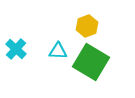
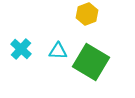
yellow hexagon: moved 12 px up
cyan cross: moved 5 px right
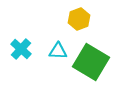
yellow hexagon: moved 8 px left, 5 px down
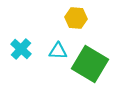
yellow hexagon: moved 3 px left, 1 px up; rotated 25 degrees clockwise
green square: moved 1 px left, 2 px down
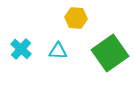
green square: moved 20 px right, 11 px up; rotated 24 degrees clockwise
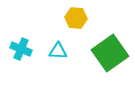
cyan cross: rotated 20 degrees counterclockwise
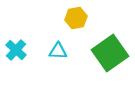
yellow hexagon: rotated 15 degrees counterclockwise
cyan cross: moved 5 px left, 1 px down; rotated 20 degrees clockwise
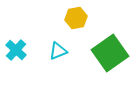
cyan triangle: rotated 24 degrees counterclockwise
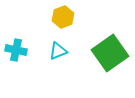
yellow hexagon: moved 13 px left, 1 px up; rotated 10 degrees counterclockwise
cyan cross: rotated 30 degrees counterclockwise
